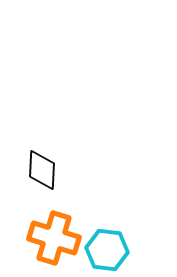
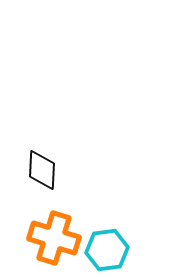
cyan hexagon: rotated 15 degrees counterclockwise
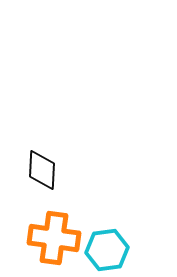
orange cross: rotated 9 degrees counterclockwise
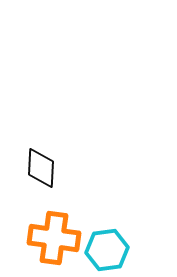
black diamond: moved 1 px left, 2 px up
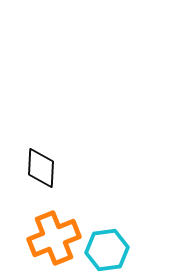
orange cross: rotated 30 degrees counterclockwise
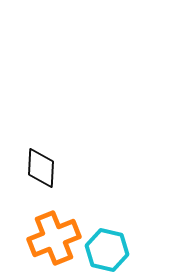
cyan hexagon: rotated 21 degrees clockwise
